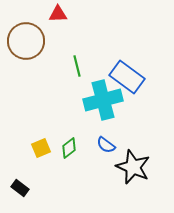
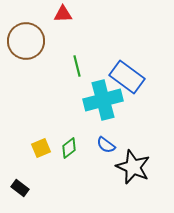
red triangle: moved 5 px right
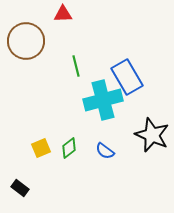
green line: moved 1 px left
blue rectangle: rotated 24 degrees clockwise
blue semicircle: moved 1 px left, 6 px down
black star: moved 19 px right, 32 px up
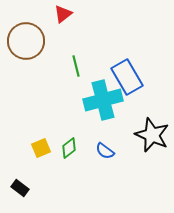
red triangle: rotated 36 degrees counterclockwise
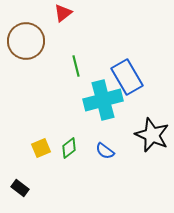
red triangle: moved 1 px up
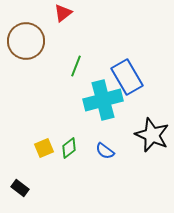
green line: rotated 35 degrees clockwise
yellow square: moved 3 px right
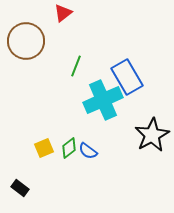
cyan cross: rotated 9 degrees counterclockwise
black star: rotated 20 degrees clockwise
blue semicircle: moved 17 px left
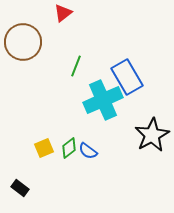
brown circle: moved 3 px left, 1 px down
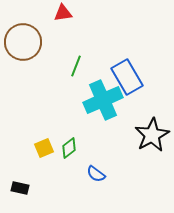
red triangle: rotated 30 degrees clockwise
blue semicircle: moved 8 px right, 23 px down
black rectangle: rotated 24 degrees counterclockwise
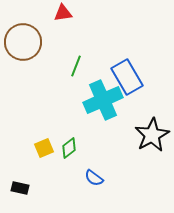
blue semicircle: moved 2 px left, 4 px down
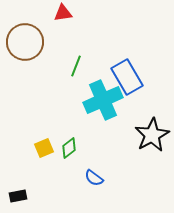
brown circle: moved 2 px right
black rectangle: moved 2 px left, 8 px down; rotated 24 degrees counterclockwise
